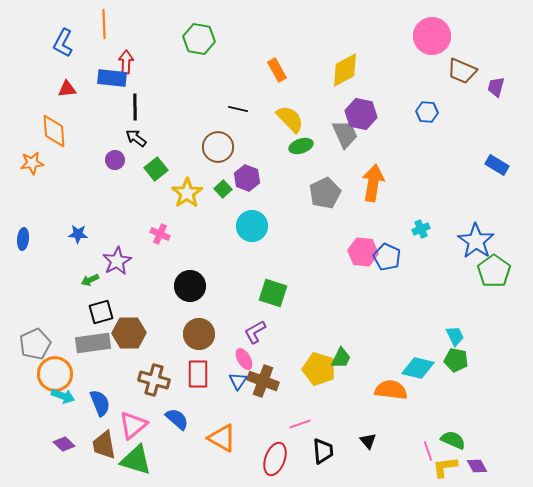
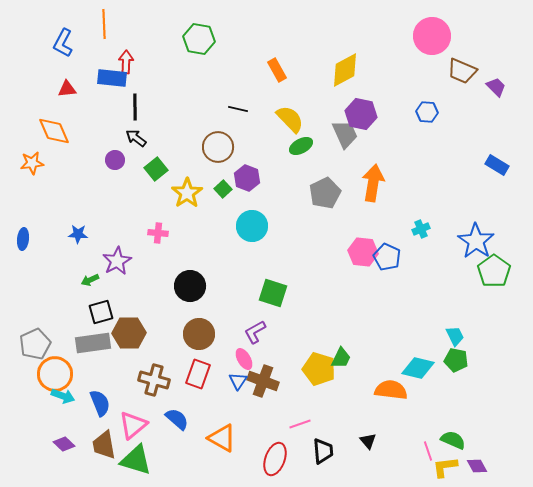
purple trapezoid at (496, 87): rotated 120 degrees clockwise
orange diamond at (54, 131): rotated 20 degrees counterclockwise
green ellipse at (301, 146): rotated 10 degrees counterclockwise
pink cross at (160, 234): moved 2 px left, 1 px up; rotated 18 degrees counterclockwise
red rectangle at (198, 374): rotated 20 degrees clockwise
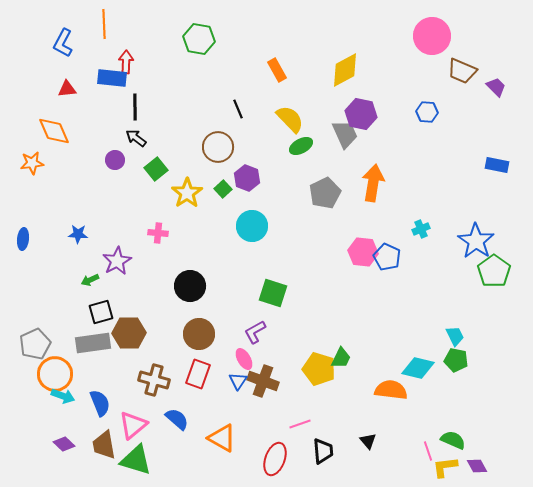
black line at (238, 109): rotated 54 degrees clockwise
blue rectangle at (497, 165): rotated 20 degrees counterclockwise
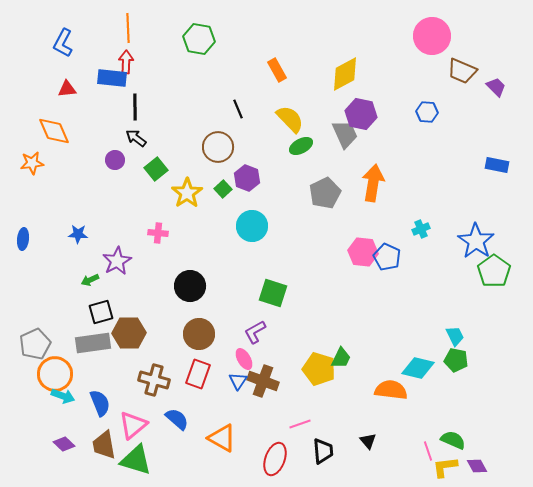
orange line at (104, 24): moved 24 px right, 4 px down
yellow diamond at (345, 70): moved 4 px down
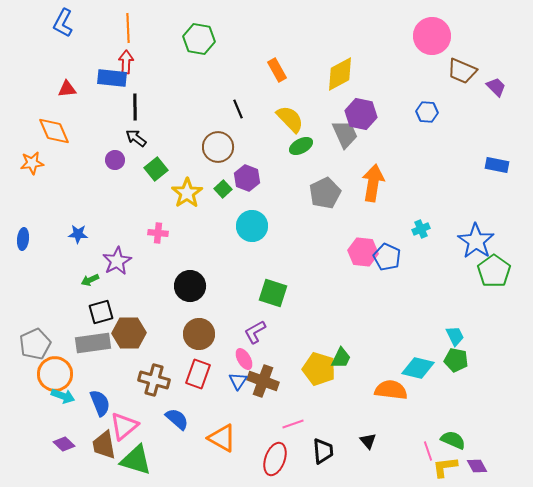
blue L-shape at (63, 43): moved 20 px up
yellow diamond at (345, 74): moved 5 px left
pink line at (300, 424): moved 7 px left
pink triangle at (133, 425): moved 9 px left, 1 px down
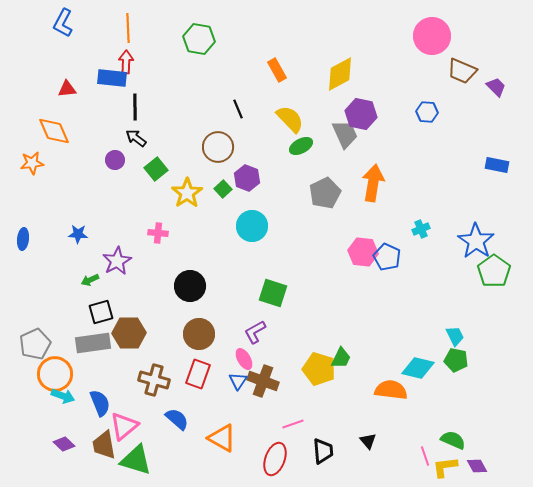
pink line at (428, 451): moved 3 px left, 5 px down
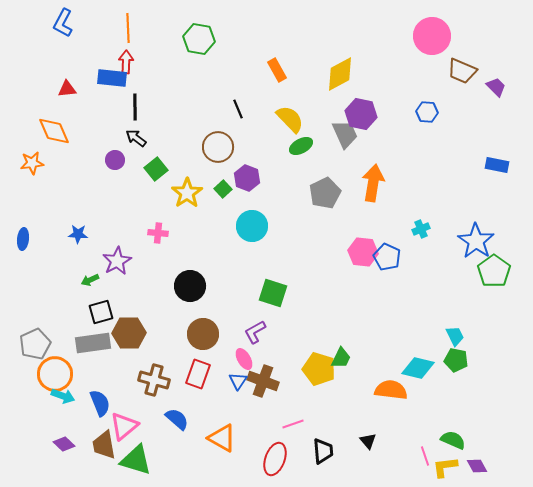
brown circle at (199, 334): moved 4 px right
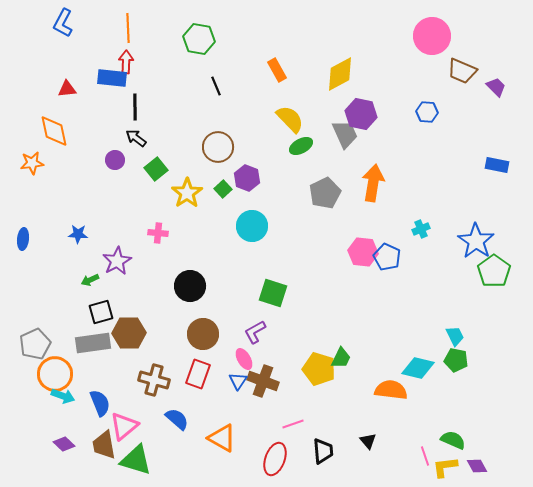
black line at (238, 109): moved 22 px left, 23 px up
orange diamond at (54, 131): rotated 12 degrees clockwise
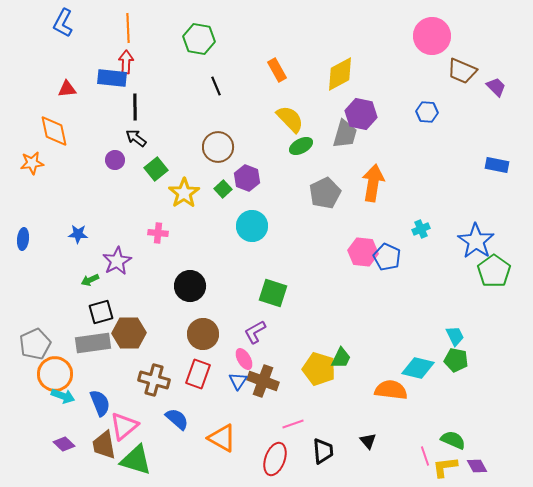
gray trapezoid at (345, 134): rotated 40 degrees clockwise
yellow star at (187, 193): moved 3 px left
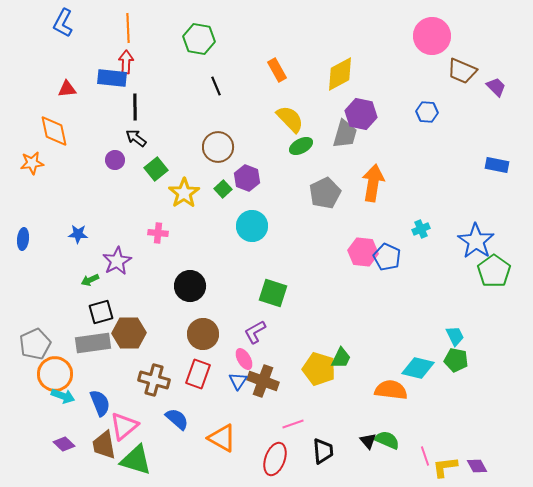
green semicircle at (453, 440): moved 66 px left
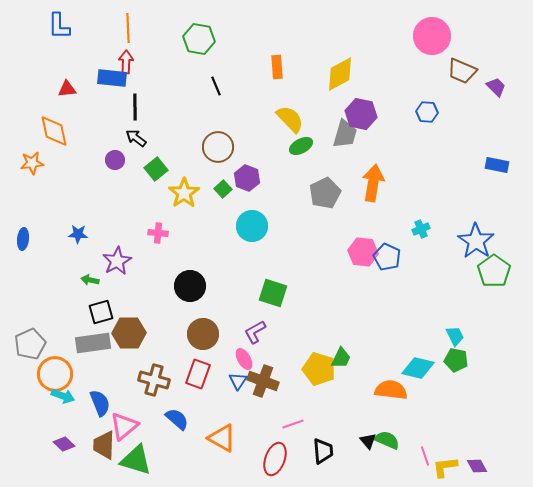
blue L-shape at (63, 23): moved 4 px left, 3 px down; rotated 28 degrees counterclockwise
orange rectangle at (277, 70): moved 3 px up; rotated 25 degrees clockwise
green arrow at (90, 280): rotated 36 degrees clockwise
gray pentagon at (35, 344): moved 5 px left
brown trapezoid at (104, 445): rotated 12 degrees clockwise
